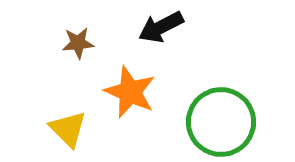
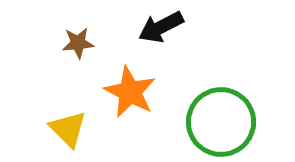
orange star: rotated 4 degrees clockwise
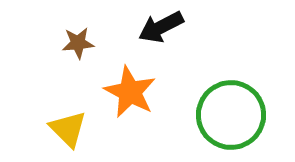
green circle: moved 10 px right, 7 px up
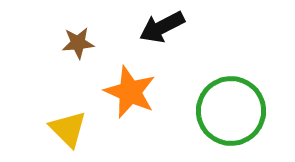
black arrow: moved 1 px right
orange star: rotated 4 degrees counterclockwise
green circle: moved 4 px up
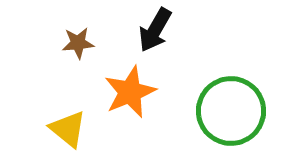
black arrow: moved 7 px left, 3 px down; rotated 33 degrees counterclockwise
orange star: rotated 26 degrees clockwise
yellow triangle: rotated 6 degrees counterclockwise
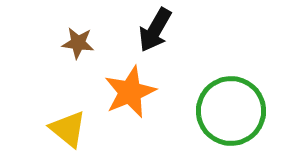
brown star: rotated 12 degrees clockwise
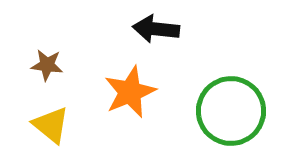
black arrow: moved 1 px right, 1 px up; rotated 66 degrees clockwise
brown star: moved 31 px left, 22 px down
yellow triangle: moved 17 px left, 4 px up
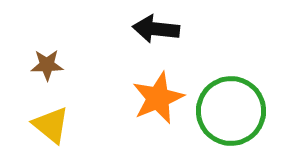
brown star: rotated 8 degrees counterclockwise
orange star: moved 28 px right, 6 px down
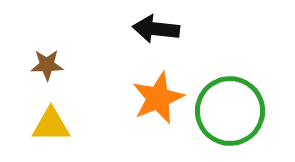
green circle: moved 1 px left
yellow triangle: rotated 39 degrees counterclockwise
